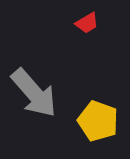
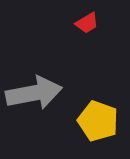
gray arrow: rotated 60 degrees counterclockwise
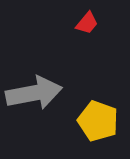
red trapezoid: rotated 20 degrees counterclockwise
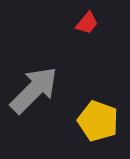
gray arrow: moved 3 px up; rotated 34 degrees counterclockwise
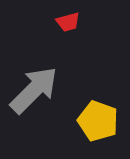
red trapezoid: moved 19 px left, 1 px up; rotated 35 degrees clockwise
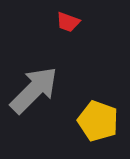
red trapezoid: rotated 35 degrees clockwise
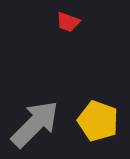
gray arrow: moved 1 px right, 34 px down
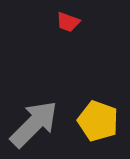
gray arrow: moved 1 px left
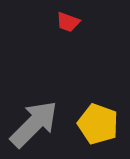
yellow pentagon: moved 3 px down
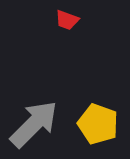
red trapezoid: moved 1 px left, 2 px up
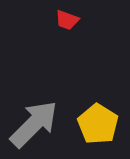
yellow pentagon: rotated 12 degrees clockwise
